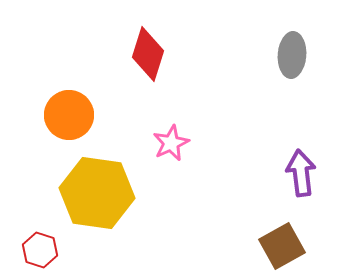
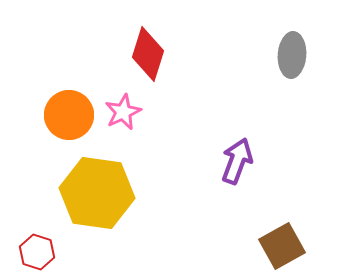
pink star: moved 48 px left, 31 px up
purple arrow: moved 64 px left, 12 px up; rotated 27 degrees clockwise
red hexagon: moved 3 px left, 2 px down
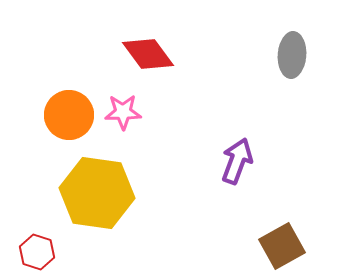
red diamond: rotated 54 degrees counterclockwise
pink star: rotated 24 degrees clockwise
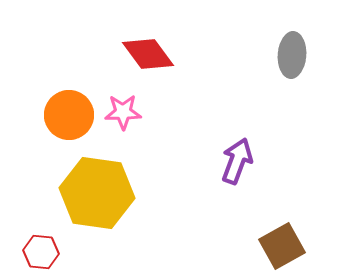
red hexagon: moved 4 px right; rotated 12 degrees counterclockwise
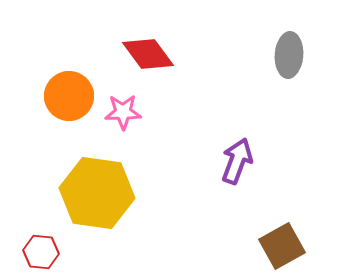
gray ellipse: moved 3 px left
orange circle: moved 19 px up
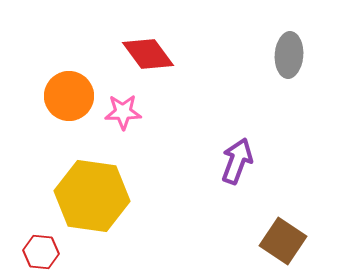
yellow hexagon: moved 5 px left, 3 px down
brown square: moved 1 px right, 5 px up; rotated 27 degrees counterclockwise
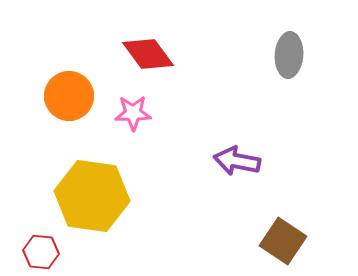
pink star: moved 10 px right, 1 px down
purple arrow: rotated 99 degrees counterclockwise
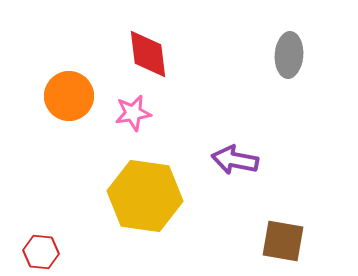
red diamond: rotated 30 degrees clockwise
pink star: rotated 9 degrees counterclockwise
purple arrow: moved 2 px left, 1 px up
yellow hexagon: moved 53 px right
brown square: rotated 24 degrees counterclockwise
